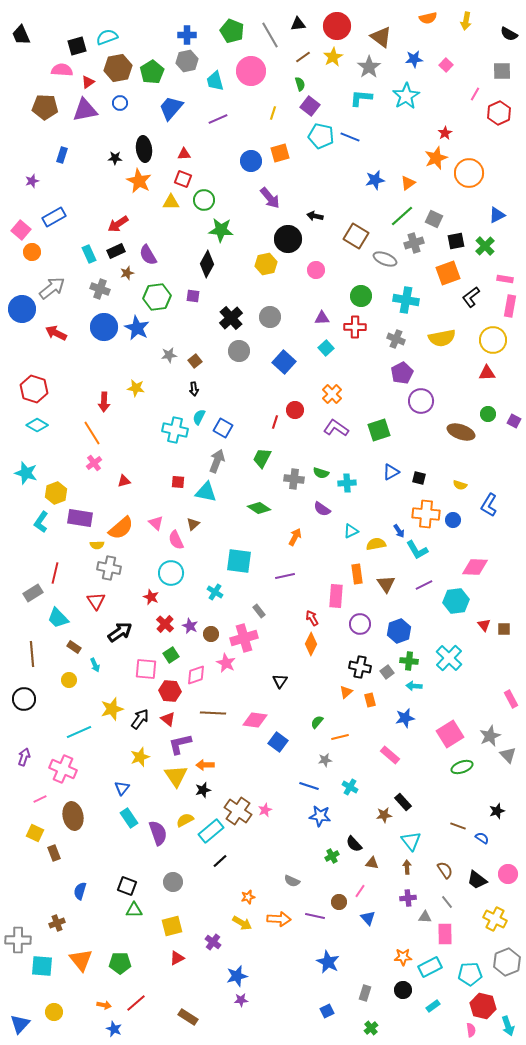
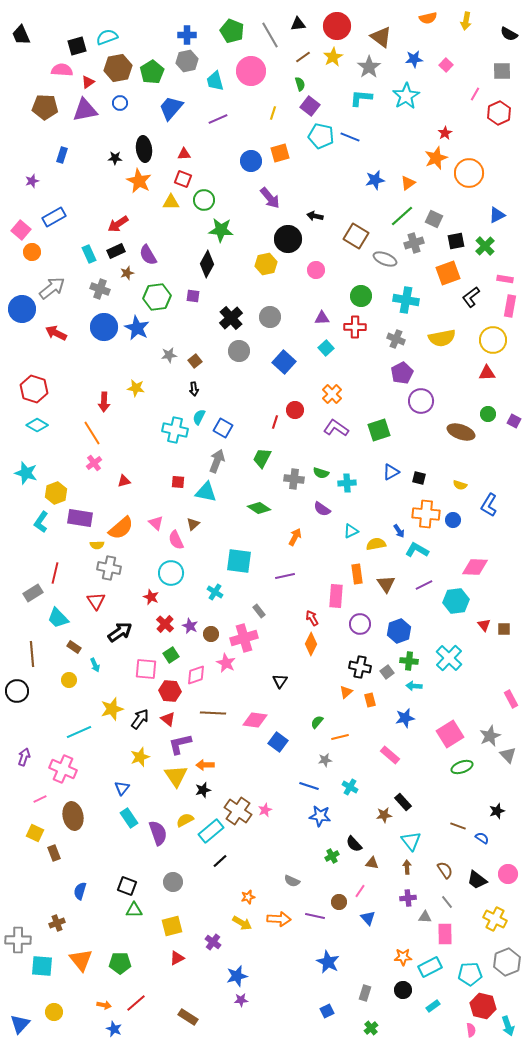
cyan L-shape at (417, 550): rotated 150 degrees clockwise
black circle at (24, 699): moved 7 px left, 8 px up
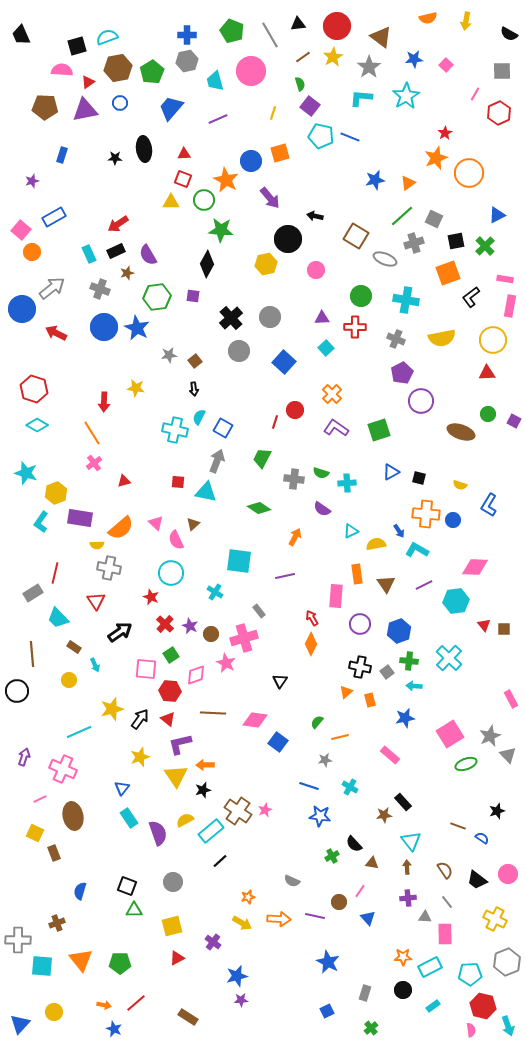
orange star at (139, 181): moved 87 px right, 1 px up
green ellipse at (462, 767): moved 4 px right, 3 px up
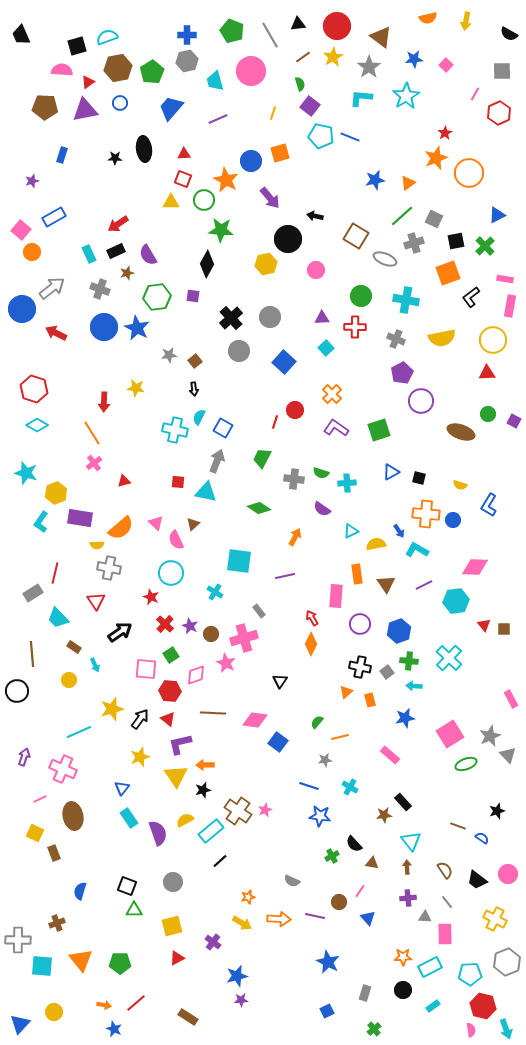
cyan arrow at (508, 1026): moved 2 px left, 3 px down
green cross at (371, 1028): moved 3 px right, 1 px down
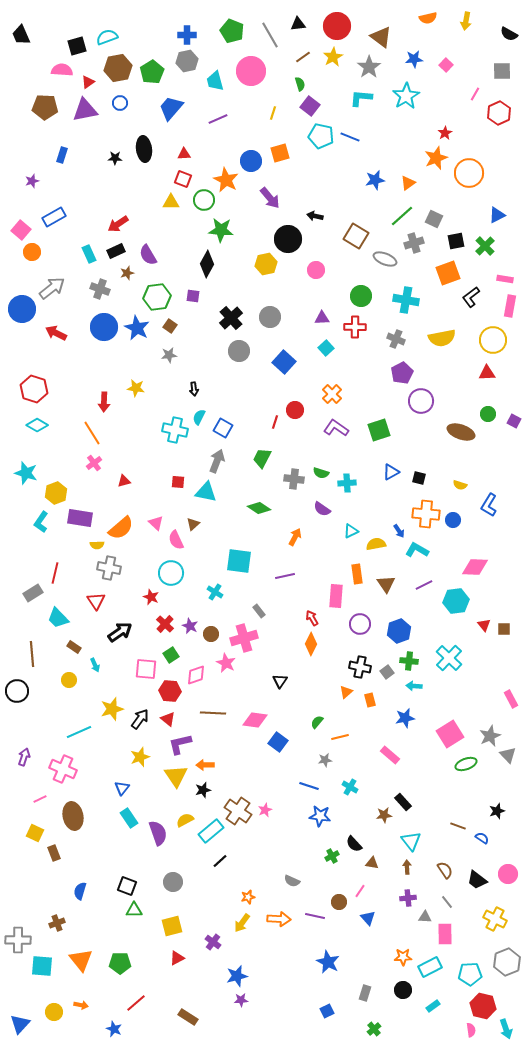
brown square at (195, 361): moved 25 px left, 35 px up; rotated 16 degrees counterclockwise
yellow arrow at (242, 923): rotated 96 degrees clockwise
orange arrow at (104, 1005): moved 23 px left
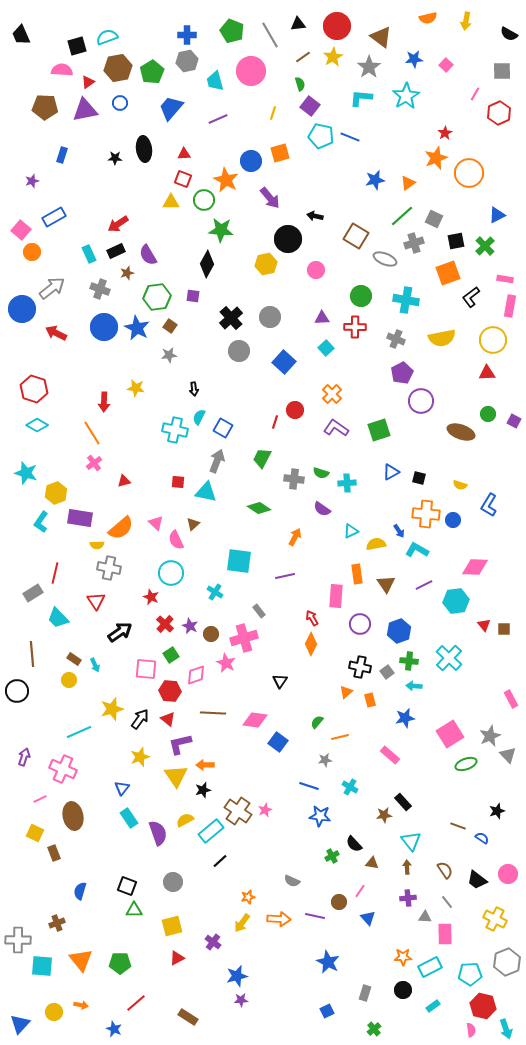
brown rectangle at (74, 647): moved 12 px down
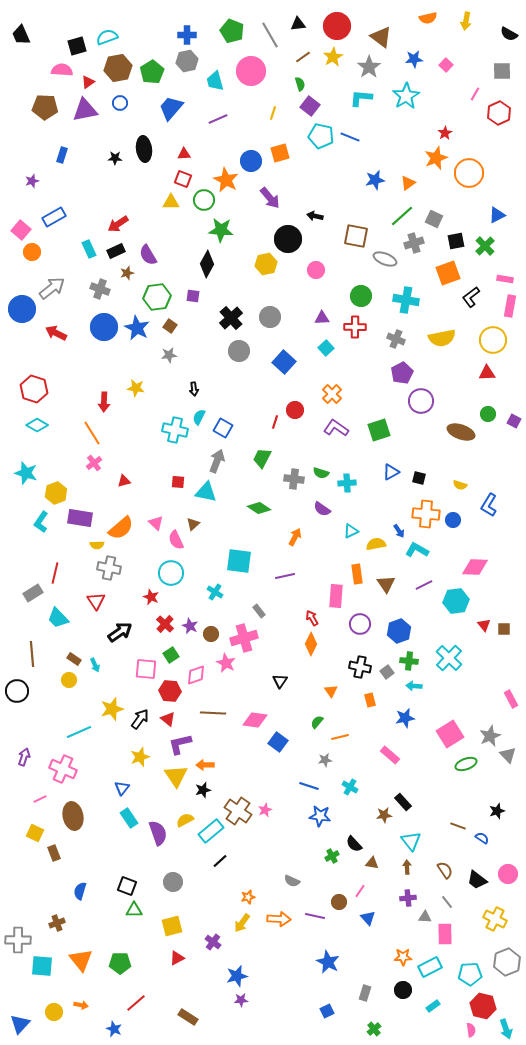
brown square at (356, 236): rotated 20 degrees counterclockwise
cyan rectangle at (89, 254): moved 5 px up
orange triangle at (346, 692): moved 15 px left, 1 px up; rotated 24 degrees counterclockwise
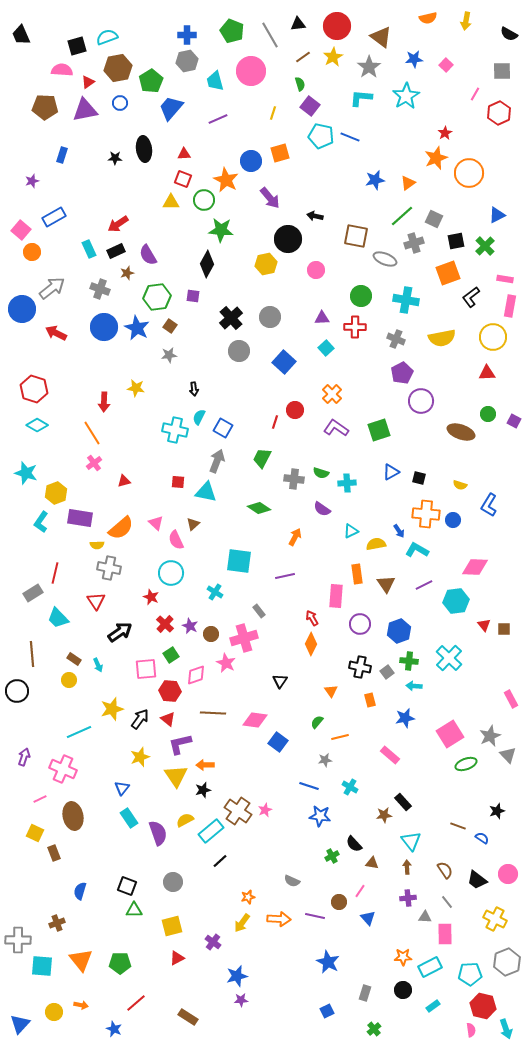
green pentagon at (152, 72): moved 1 px left, 9 px down
yellow circle at (493, 340): moved 3 px up
cyan arrow at (95, 665): moved 3 px right
pink square at (146, 669): rotated 10 degrees counterclockwise
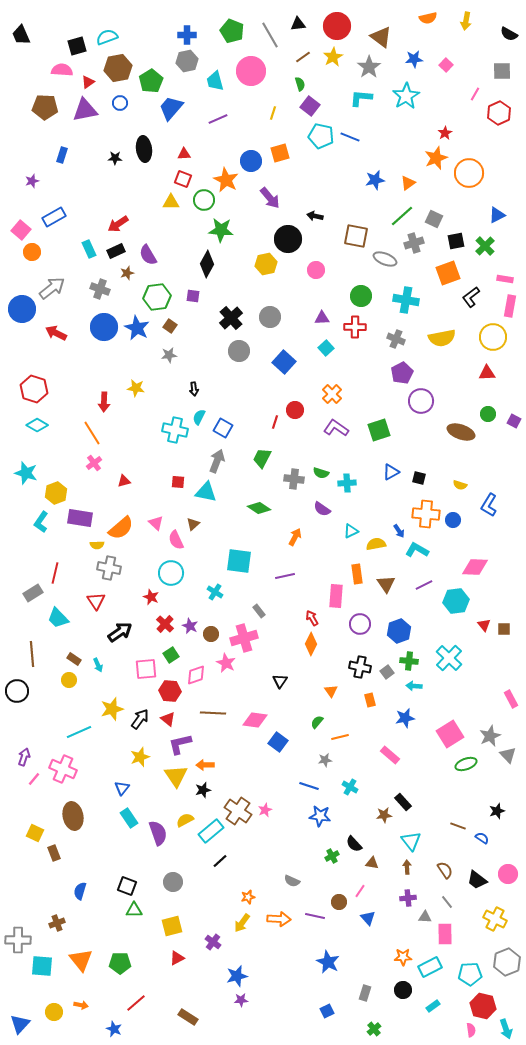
pink line at (40, 799): moved 6 px left, 20 px up; rotated 24 degrees counterclockwise
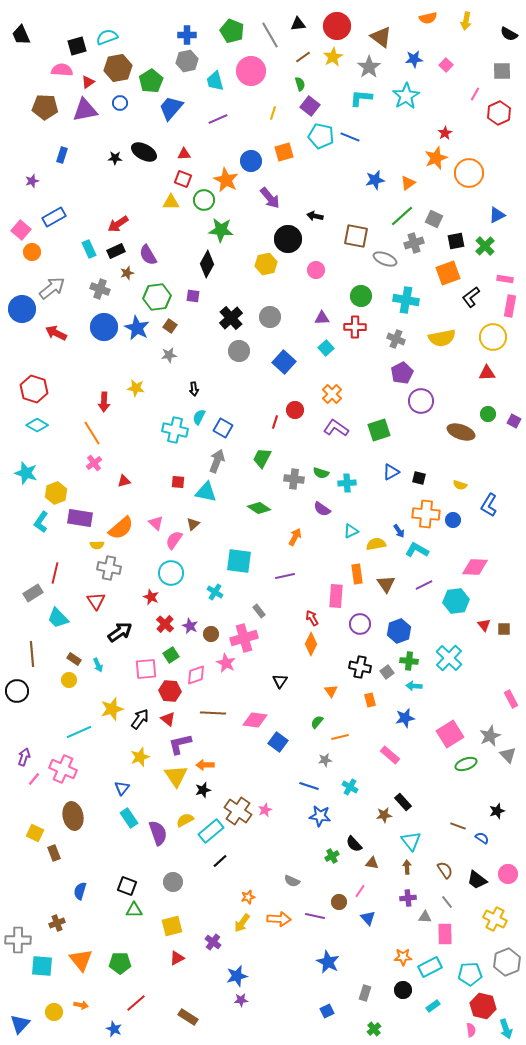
black ellipse at (144, 149): moved 3 px down; rotated 55 degrees counterclockwise
orange square at (280, 153): moved 4 px right, 1 px up
pink semicircle at (176, 540): moved 2 px left; rotated 60 degrees clockwise
